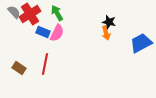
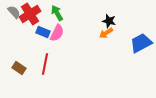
black star: moved 1 px up
orange arrow: rotated 72 degrees clockwise
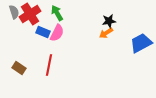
gray semicircle: rotated 24 degrees clockwise
black star: rotated 24 degrees counterclockwise
red line: moved 4 px right, 1 px down
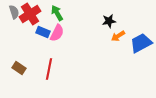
orange arrow: moved 12 px right, 3 px down
red line: moved 4 px down
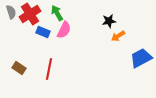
gray semicircle: moved 3 px left
pink semicircle: moved 7 px right, 3 px up
blue trapezoid: moved 15 px down
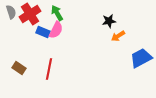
pink semicircle: moved 8 px left
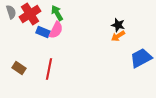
black star: moved 9 px right, 4 px down; rotated 24 degrees clockwise
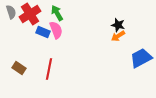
pink semicircle: rotated 48 degrees counterclockwise
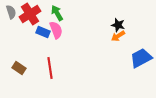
red line: moved 1 px right, 1 px up; rotated 20 degrees counterclockwise
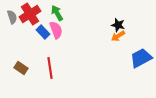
gray semicircle: moved 1 px right, 5 px down
blue rectangle: rotated 24 degrees clockwise
brown rectangle: moved 2 px right
